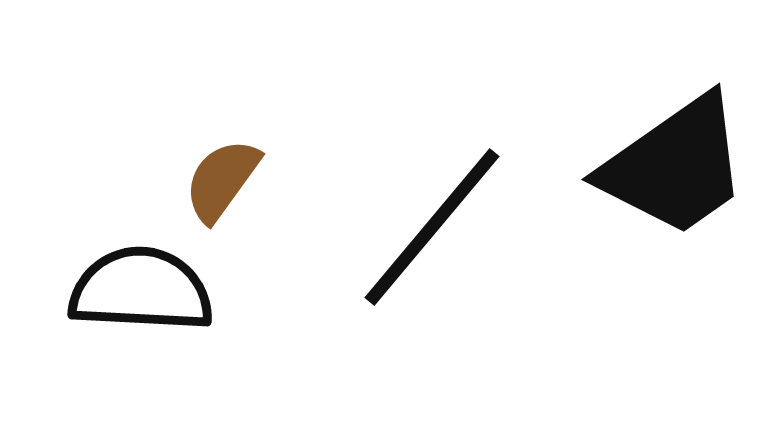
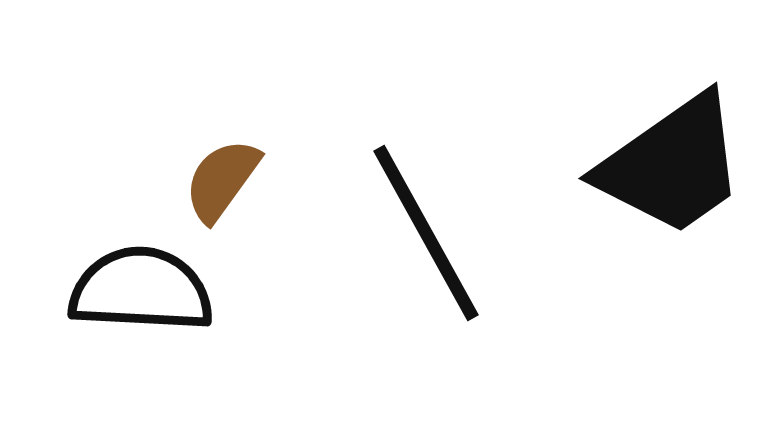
black trapezoid: moved 3 px left, 1 px up
black line: moved 6 px left, 6 px down; rotated 69 degrees counterclockwise
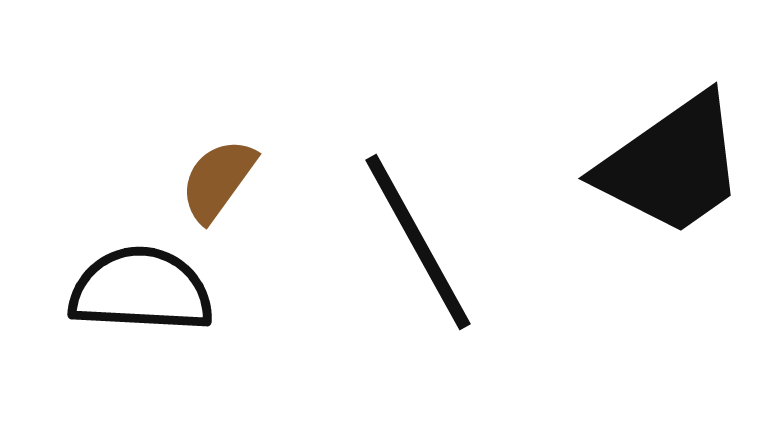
brown semicircle: moved 4 px left
black line: moved 8 px left, 9 px down
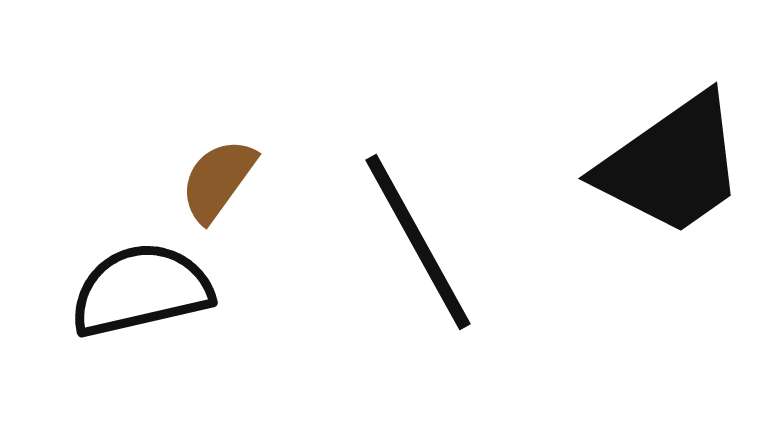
black semicircle: rotated 16 degrees counterclockwise
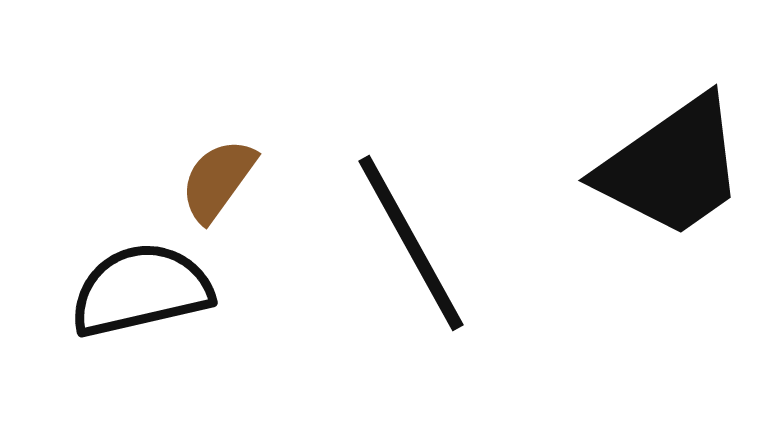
black trapezoid: moved 2 px down
black line: moved 7 px left, 1 px down
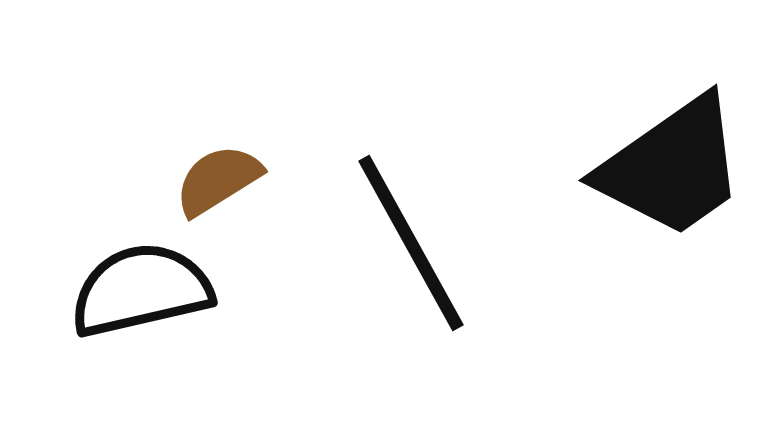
brown semicircle: rotated 22 degrees clockwise
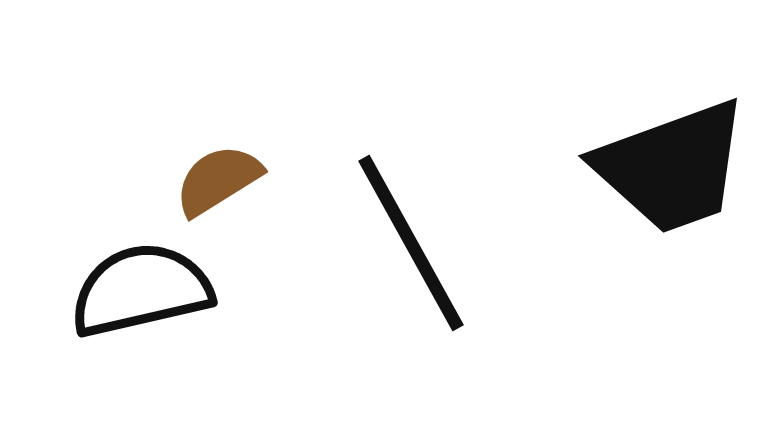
black trapezoid: rotated 15 degrees clockwise
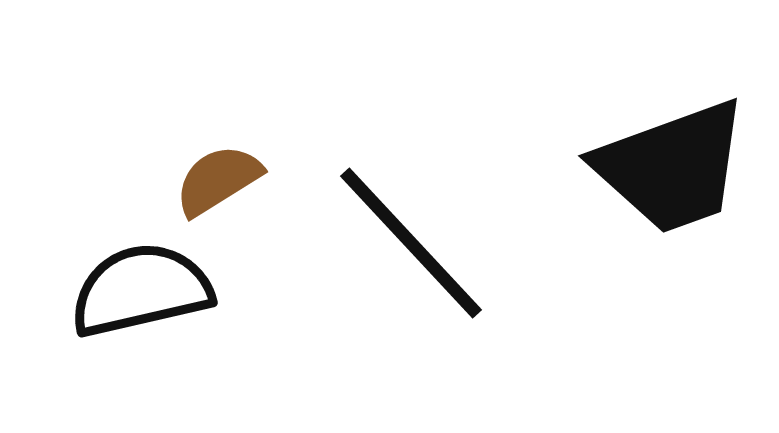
black line: rotated 14 degrees counterclockwise
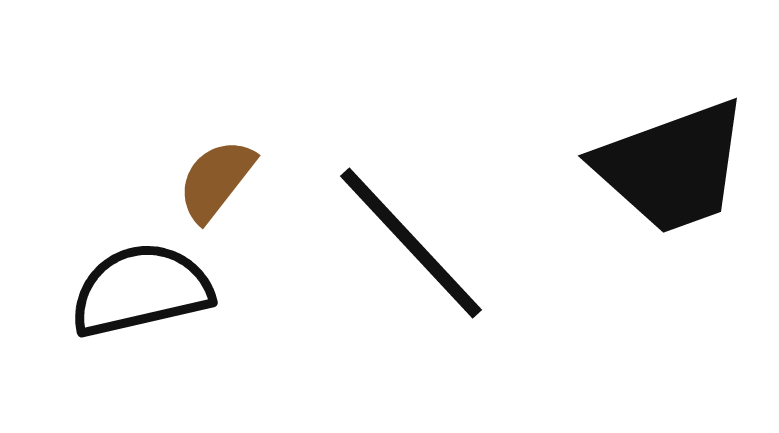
brown semicircle: moved 2 px left; rotated 20 degrees counterclockwise
